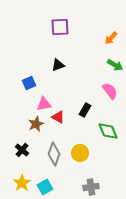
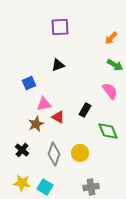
yellow star: rotated 30 degrees counterclockwise
cyan square: rotated 28 degrees counterclockwise
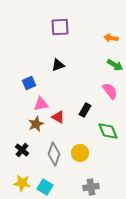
orange arrow: rotated 56 degrees clockwise
pink triangle: moved 3 px left
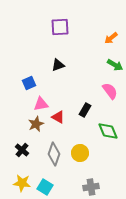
orange arrow: rotated 48 degrees counterclockwise
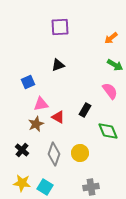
blue square: moved 1 px left, 1 px up
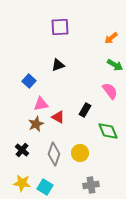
blue square: moved 1 px right, 1 px up; rotated 24 degrees counterclockwise
gray cross: moved 2 px up
